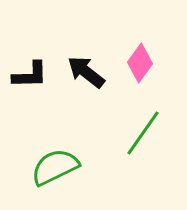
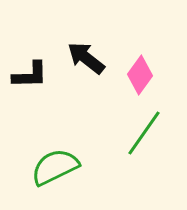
pink diamond: moved 12 px down
black arrow: moved 14 px up
green line: moved 1 px right
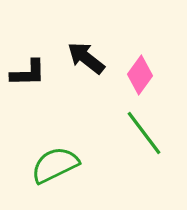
black L-shape: moved 2 px left, 2 px up
green line: rotated 72 degrees counterclockwise
green semicircle: moved 2 px up
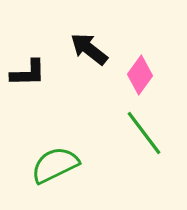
black arrow: moved 3 px right, 9 px up
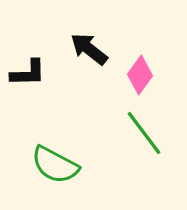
green semicircle: rotated 126 degrees counterclockwise
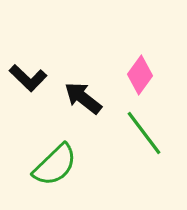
black arrow: moved 6 px left, 49 px down
black L-shape: moved 5 px down; rotated 45 degrees clockwise
green semicircle: rotated 72 degrees counterclockwise
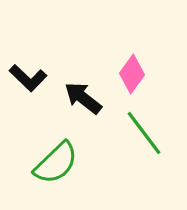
pink diamond: moved 8 px left, 1 px up
green semicircle: moved 1 px right, 2 px up
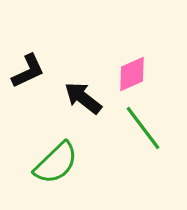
pink diamond: rotated 30 degrees clockwise
black L-shape: moved 7 px up; rotated 69 degrees counterclockwise
green line: moved 1 px left, 5 px up
